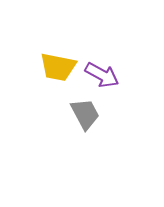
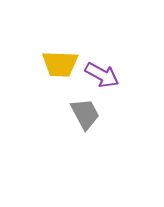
yellow trapezoid: moved 2 px right, 3 px up; rotated 9 degrees counterclockwise
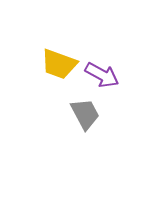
yellow trapezoid: moved 1 px left; rotated 18 degrees clockwise
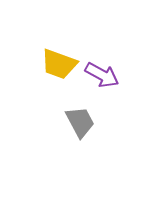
gray trapezoid: moved 5 px left, 8 px down
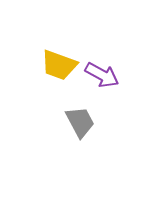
yellow trapezoid: moved 1 px down
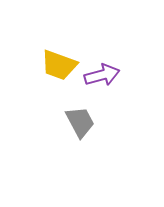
purple arrow: rotated 44 degrees counterclockwise
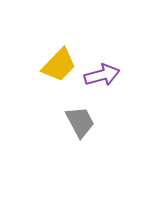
yellow trapezoid: rotated 66 degrees counterclockwise
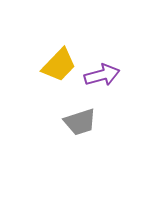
gray trapezoid: rotated 100 degrees clockwise
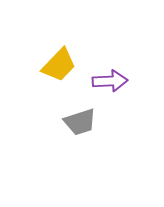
purple arrow: moved 8 px right, 6 px down; rotated 12 degrees clockwise
